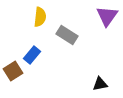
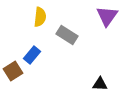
black triangle: rotated 14 degrees clockwise
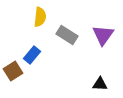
purple triangle: moved 4 px left, 19 px down
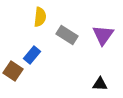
brown square: rotated 24 degrees counterclockwise
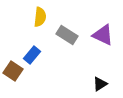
purple triangle: rotated 40 degrees counterclockwise
black triangle: rotated 35 degrees counterclockwise
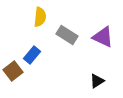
purple triangle: moved 2 px down
brown square: rotated 18 degrees clockwise
black triangle: moved 3 px left, 3 px up
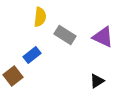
gray rectangle: moved 2 px left
blue rectangle: rotated 12 degrees clockwise
brown square: moved 5 px down
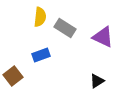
gray rectangle: moved 7 px up
blue rectangle: moved 9 px right; rotated 18 degrees clockwise
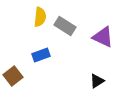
gray rectangle: moved 2 px up
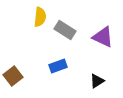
gray rectangle: moved 4 px down
blue rectangle: moved 17 px right, 11 px down
